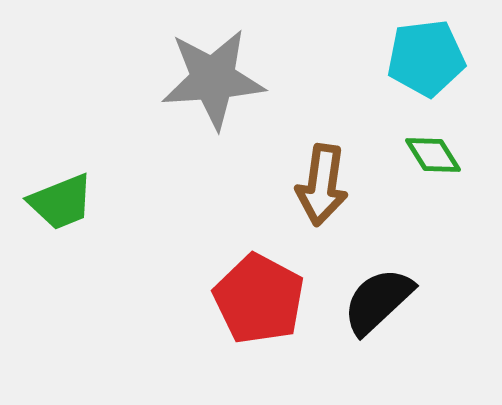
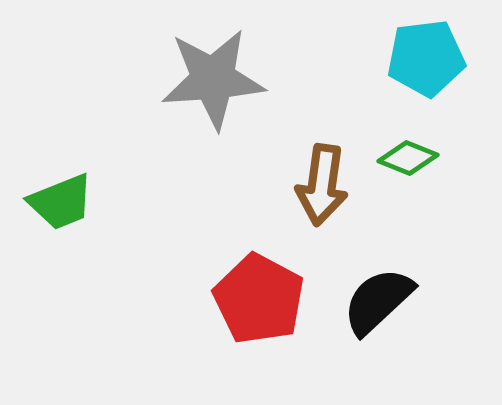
green diamond: moved 25 px left, 3 px down; rotated 36 degrees counterclockwise
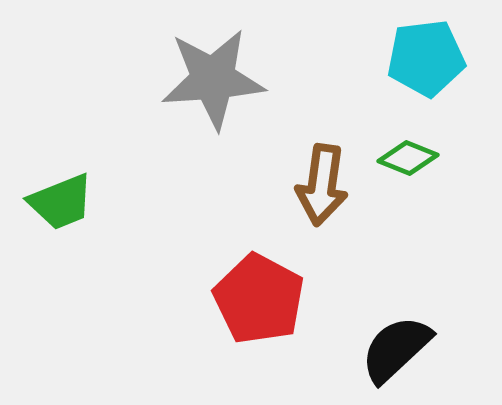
black semicircle: moved 18 px right, 48 px down
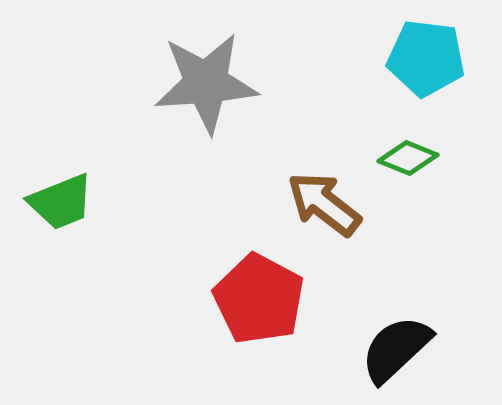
cyan pentagon: rotated 14 degrees clockwise
gray star: moved 7 px left, 4 px down
brown arrow: moved 2 px right, 19 px down; rotated 120 degrees clockwise
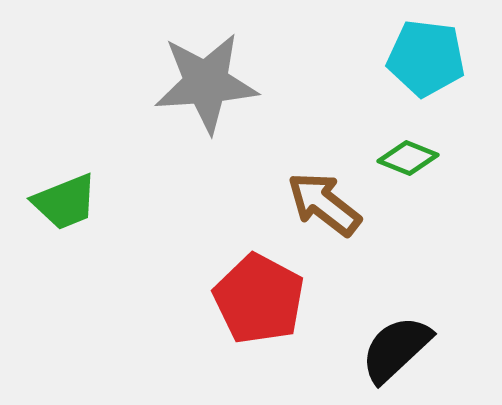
green trapezoid: moved 4 px right
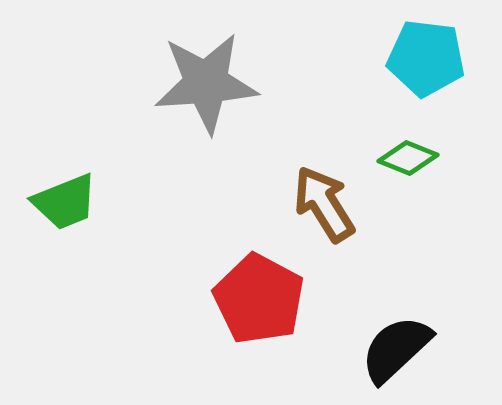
brown arrow: rotated 20 degrees clockwise
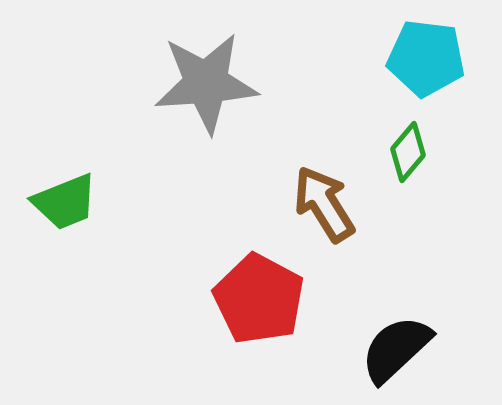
green diamond: moved 6 px up; rotated 72 degrees counterclockwise
